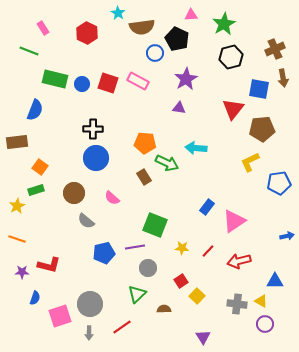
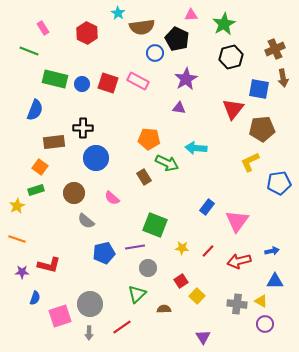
black cross at (93, 129): moved 10 px left, 1 px up
brown rectangle at (17, 142): moved 37 px right
orange pentagon at (145, 143): moved 4 px right, 4 px up
pink triangle at (234, 221): moved 3 px right; rotated 20 degrees counterclockwise
blue arrow at (287, 236): moved 15 px left, 15 px down
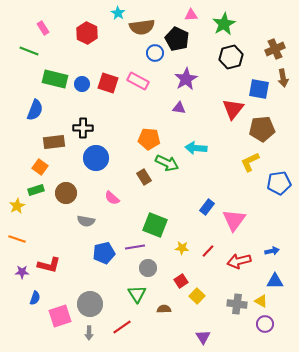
brown circle at (74, 193): moved 8 px left
gray semicircle at (86, 221): rotated 30 degrees counterclockwise
pink triangle at (237, 221): moved 3 px left, 1 px up
green triangle at (137, 294): rotated 18 degrees counterclockwise
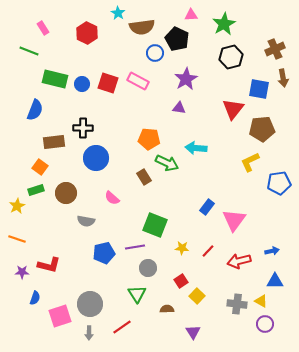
brown semicircle at (164, 309): moved 3 px right
purple triangle at (203, 337): moved 10 px left, 5 px up
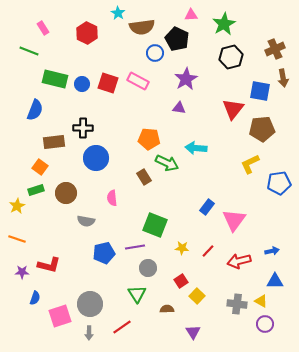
blue square at (259, 89): moved 1 px right, 2 px down
yellow L-shape at (250, 162): moved 2 px down
pink semicircle at (112, 198): rotated 42 degrees clockwise
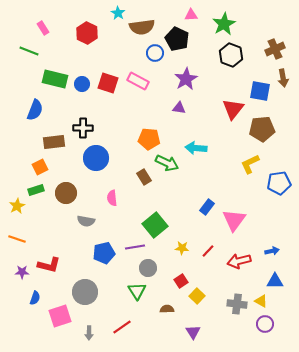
black hexagon at (231, 57): moved 2 px up; rotated 25 degrees counterclockwise
orange square at (40, 167): rotated 28 degrees clockwise
green square at (155, 225): rotated 30 degrees clockwise
green triangle at (137, 294): moved 3 px up
gray circle at (90, 304): moved 5 px left, 12 px up
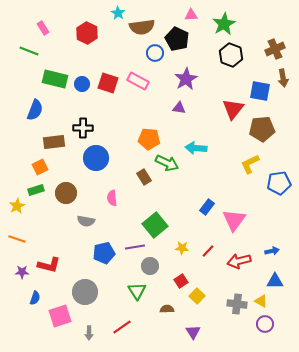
gray circle at (148, 268): moved 2 px right, 2 px up
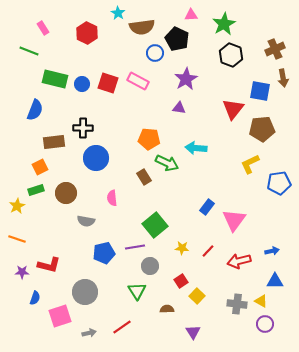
gray arrow at (89, 333): rotated 104 degrees counterclockwise
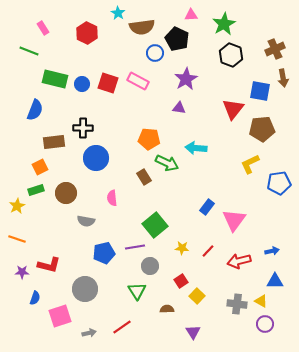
gray circle at (85, 292): moved 3 px up
